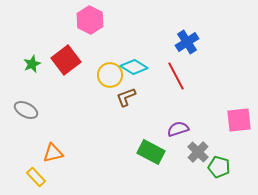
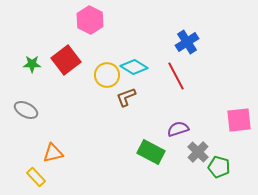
green star: rotated 24 degrees clockwise
yellow circle: moved 3 px left
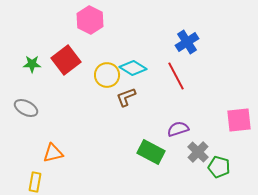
cyan diamond: moved 1 px left, 1 px down
gray ellipse: moved 2 px up
yellow rectangle: moved 1 px left, 5 px down; rotated 54 degrees clockwise
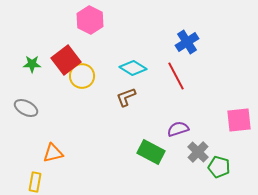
yellow circle: moved 25 px left, 1 px down
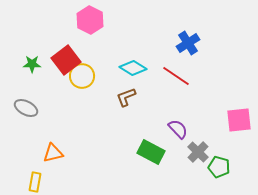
blue cross: moved 1 px right, 1 px down
red line: rotated 28 degrees counterclockwise
purple semicircle: rotated 65 degrees clockwise
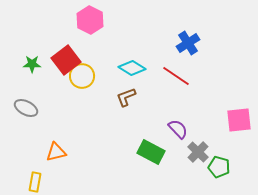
cyan diamond: moved 1 px left
orange triangle: moved 3 px right, 1 px up
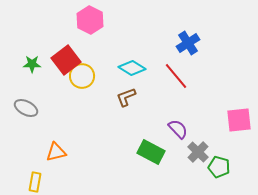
red line: rotated 16 degrees clockwise
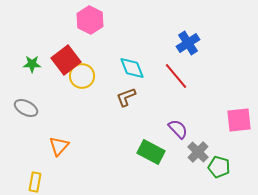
cyan diamond: rotated 36 degrees clockwise
orange triangle: moved 3 px right, 6 px up; rotated 35 degrees counterclockwise
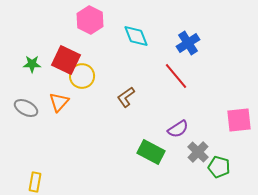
red square: rotated 28 degrees counterclockwise
cyan diamond: moved 4 px right, 32 px up
brown L-shape: rotated 15 degrees counterclockwise
purple semicircle: rotated 100 degrees clockwise
orange triangle: moved 44 px up
